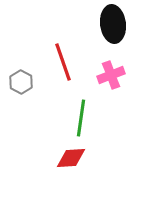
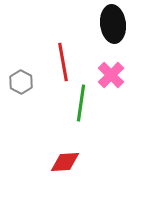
red line: rotated 9 degrees clockwise
pink cross: rotated 24 degrees counterclockwise
green line: moved 15 px up
red diamond: moved 6 px left, 4 px down
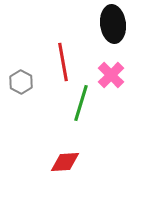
green line: rotated 9 degrees clockwise
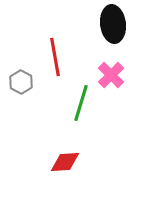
red line: moved 8 px left, 5 px up
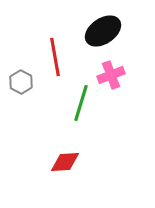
black ellipse: moved 10 px left, 7 px down; rotated 63 degrees clockwise
pink cross: rotated 24 degrees clockwise
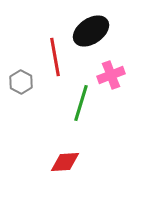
black ellipse: moved 12 px left
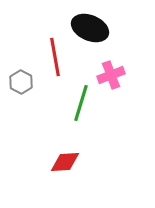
black ellipse: moved 1 px left, 3 px up; rotated 57 degrees clockwise
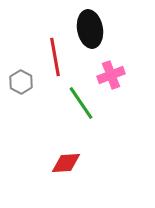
black ellipse: moved 1 px down; rotated 57 degrees clockwise
green line: rotated 51 degrees counterclockwise
red diamond: moved 1 px right, 1 px down
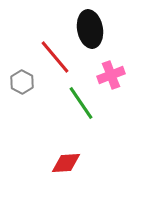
red line: rotated 30 degrees counterclockwise
gray hexagon: moved 1 px right
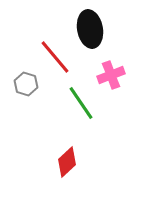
gray hexagon: moved 4 px right, 2 px down; rotated 10 degrees counterclockwise
red diamond: moved 1 px right, 1 px up; rotated 40 degrees counterclockwise
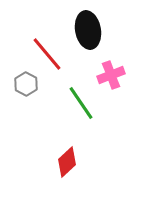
black ellipse: moved 2 px left, 1 px down
red line: moved 8 px left, 3 px up
gray hexagon: rotated 10 degrees clockwise
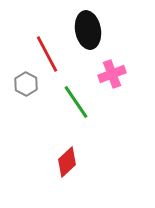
red line: rotated 12 degrees clockwise
pink cross: moved 1 px right, 1 px up
green line: moved 5 px left, 1 px up
